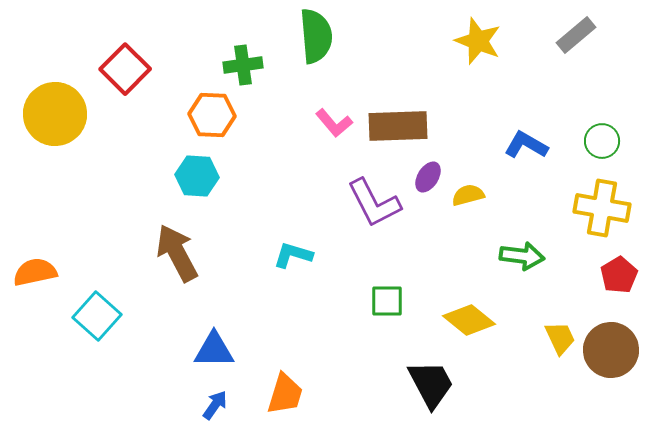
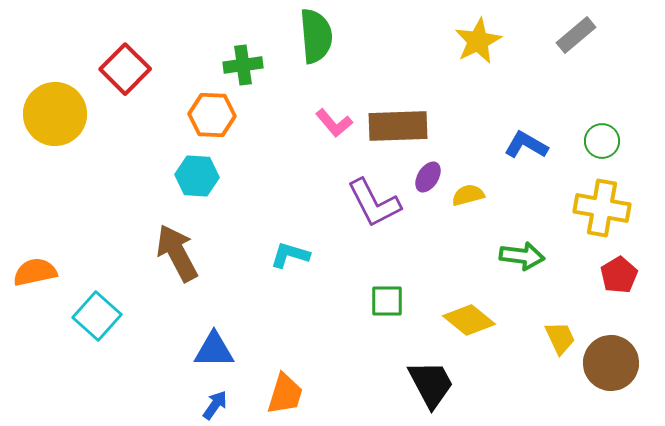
yellow star: rotated 24 degrees clockwise
cyan L-shape: moved 3 px left
brown circle: moved 13 px down
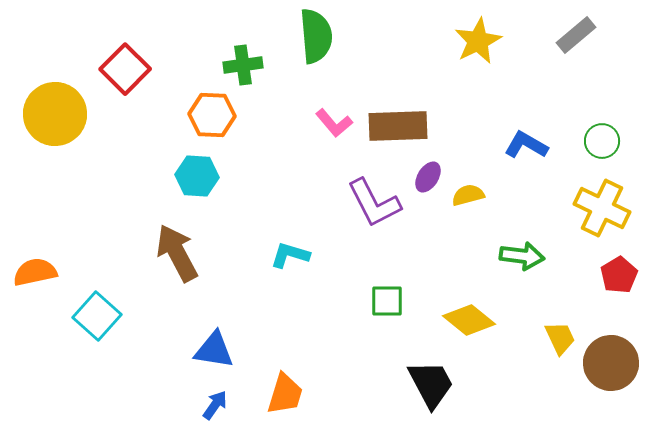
yellow cross: rotated 16 degrees clockwise
blue triangle: rotated 9 degrees clockwise
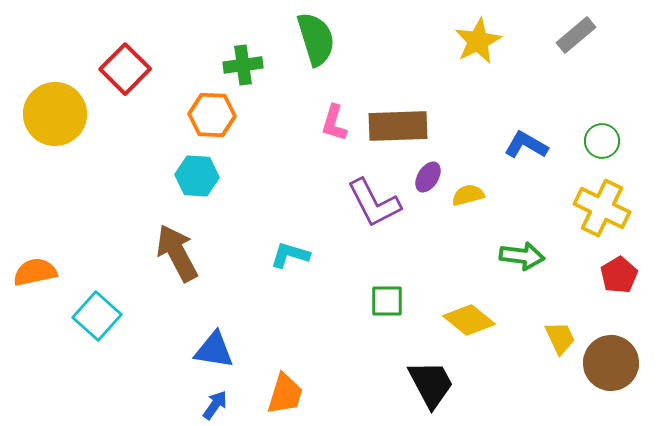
green semicircle: moved 3 px down; rotated 12 degrees counterclockwise
pink L-shape: rotated 57 degrees clockwise
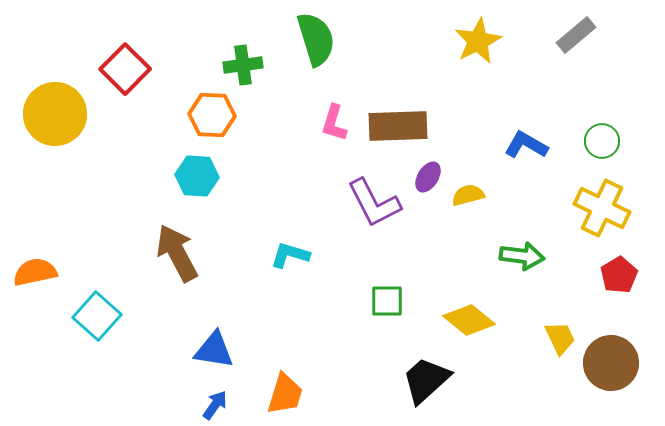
black trapezoid: moved 5 px left, 4 px up; rotated 104 degrees counterclockwise
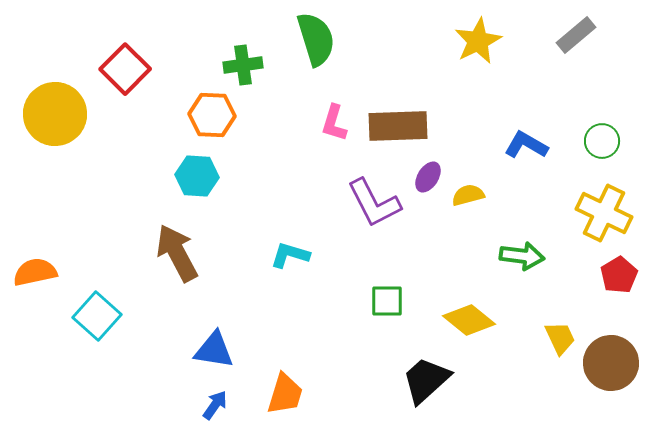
yellow cross: moved 2 px right, 5 px down
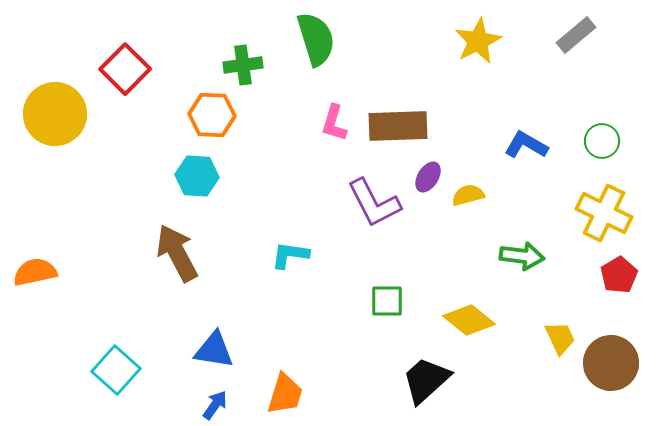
cyan L-shape: rotated 9 degrees counterclockwise
cyan square: moved 19 px right, 54 px down
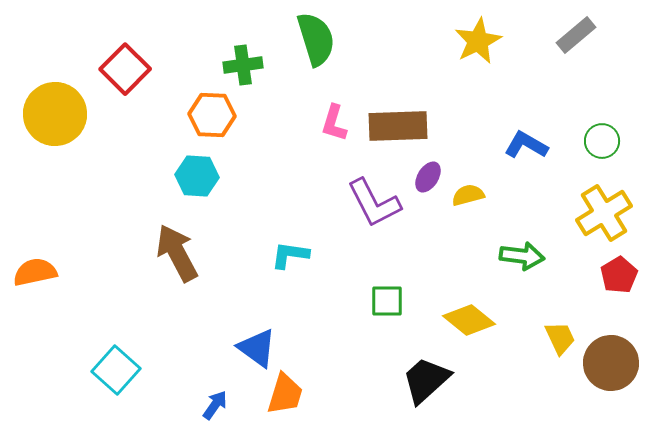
yellow cross: rotated 32 degrees clockwise
blue triangle: moved 43 px right, 2 px up; rotated 27 degrees clockwise
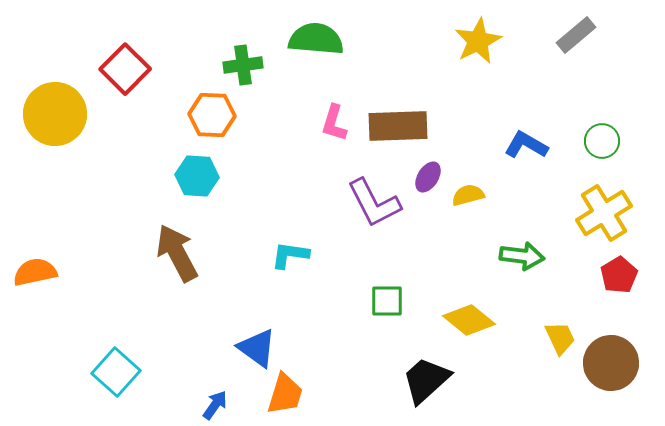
green semicircle: rotated 68 degrees counterclockwise
cyan square: moved 2 px down
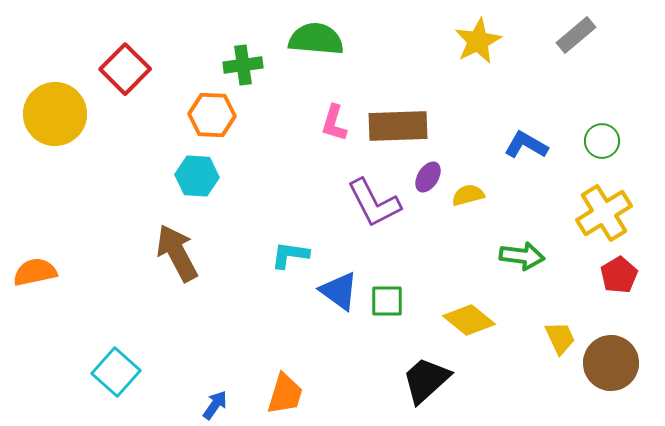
blue triangle: moved 82 px right, 57 px up
